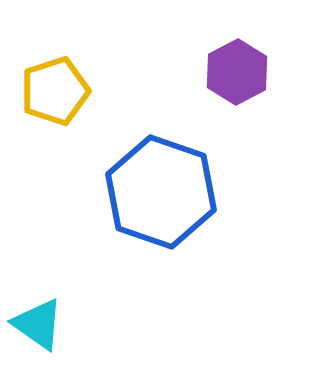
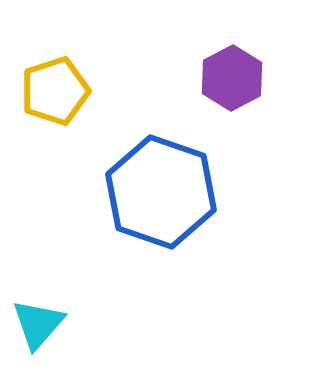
purple hexagon: moved 5 px left, 6 px down
cyan triangle: rotated 36 degrees clockwise
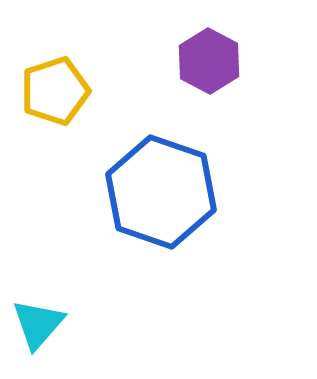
purple hexagon: moved 23 px left, 17 px up; rotated 4 degrees counterclockwise
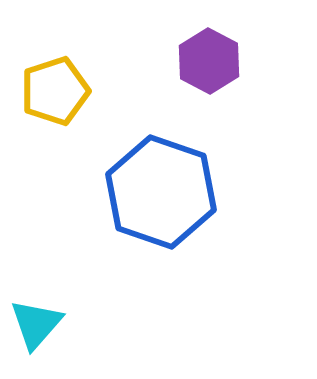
cyan triangle: moved 2 px left
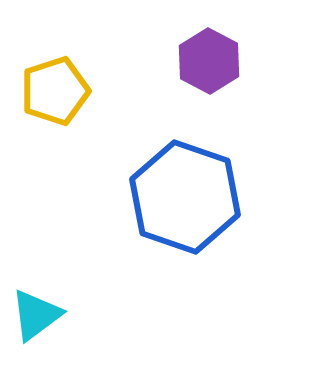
blue hexagon: moved 24 px right, 5 px down
cyan triangle: moved 9 px up; rotated 12 degrees clockwise
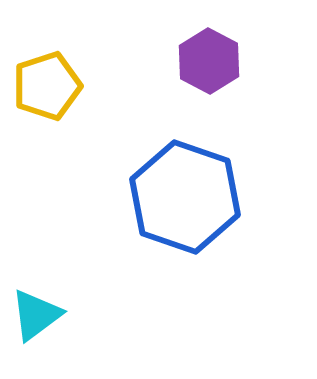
yellow pentagon: moved 8 px left, 5 px up
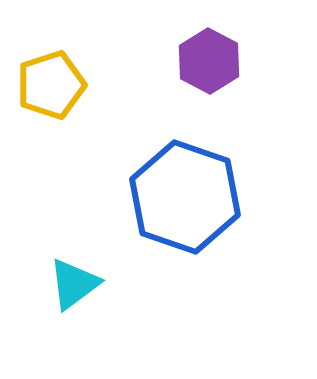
yellow pentagon: moved 4 px right, 1 px up
cyan triangle: moved 38 px right, 31 px up
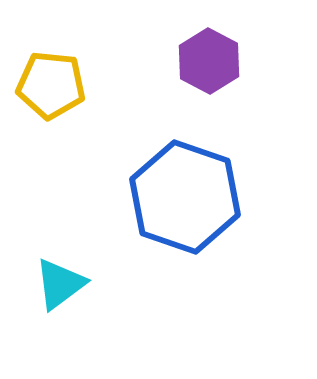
yellow pentagon: rotated 24 degrees clockwise
cyan triangle: moved 14 px left
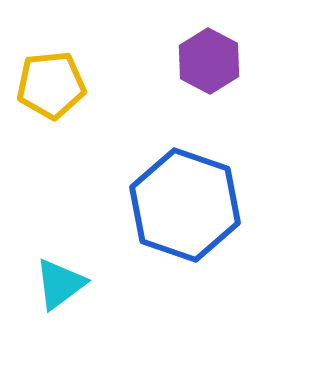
yellow pentagon: rotated 12 degrees counterclockwise
blue hexagon: moved 8 px down
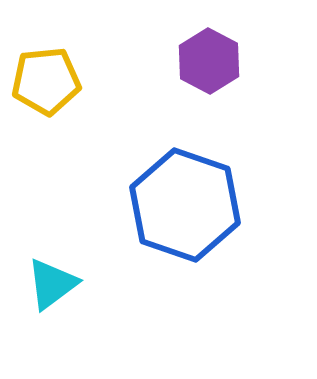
yellow pentagon: moved 5 px left, 4 px up
cyan triangle: moved 8 px left
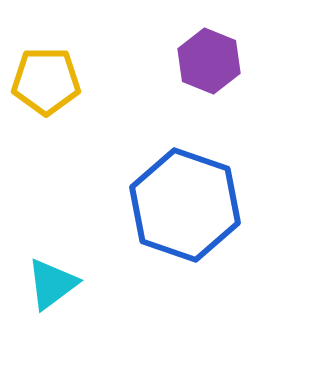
purple hexagon: rotated 6 degrees counterclockwise
yellow pentagon: rotated 6 degrees clockwise
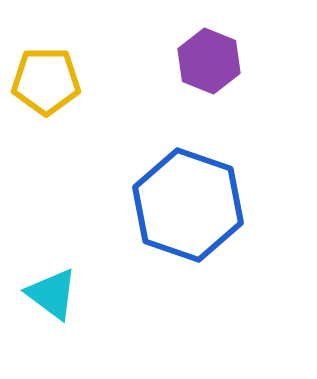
blue hexagon: moved 3 px right
cyan triangle: moved 10 px down; rotated 46 degrees counterclockwise
